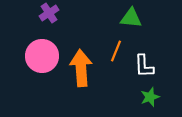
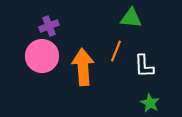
purple cross: moved 13 px down; rotated 12 degrees clockwise
orange arrow: moved 2 px right, 1 px up
green star: moved 6 px down; rotated 24 degrees counterclockwise
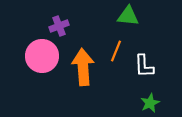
green triangle: moved 3 px left, 2 px up
purple cross: moved 10 px right
green star: rotated 18 degrees clockwise
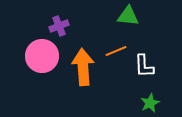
orange line: rotated 45 degrees clockwise
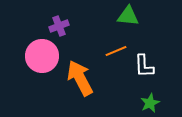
orange arrow: moved 3 px left, 11 px down; rotated 24 degrees counterclockwise
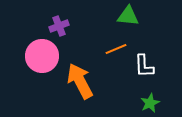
orange line: moved 2 px up
orange arrow: moved 3 px down
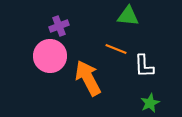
orange line: rotated 45 degrees clockwise
pink circle: moved 8 px right
orange arrow: moved 8 px right, 3 px up
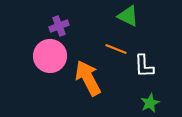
green triangle: rotated 20 degrees clockwise
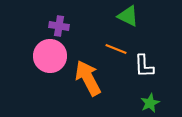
purple cross: rotated 30 degrees clockwise
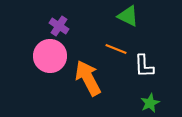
purple cross: rotated 24 degrees clockwise
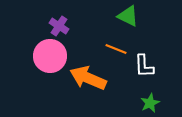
orange arrow: rotated 39 degrees counterclockwise
